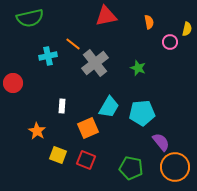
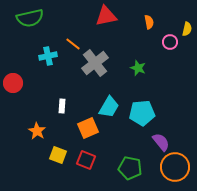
green pentagon: moved 1 px left
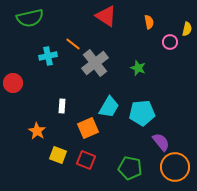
red triangle: rotated 45 degrees clockwise
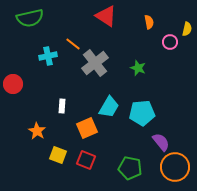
red circle: moved 1 px down
orange square: moved 1 px left
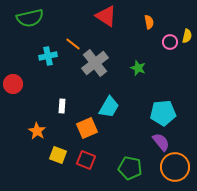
yellow semicircle: moved 7 px down
cyan pentagon: moved 21 px right
